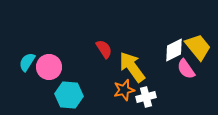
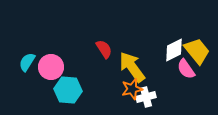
yellow trapezoid: moved 1 px left, 4 px down
pink circle: moved 2 px right
orange star: moved 8 px right, 1 px up
cyan hexagon: moved 1 px left, 5 px up
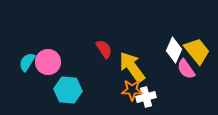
white diamond: rotated 40 degrees counterclockwise
pink circle: moved 3 px left, 5 px up
orange star: moved 1 px down; rotated 15 degrees clockwise
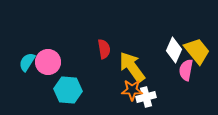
red semicircle: rotated 24 degrees clockwise
pink semicircle: moved 1 px down; rotated 45 degrees clockwise
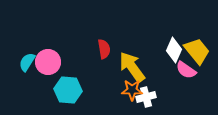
pink semicircle: rotated 65 degrees counterclockwise
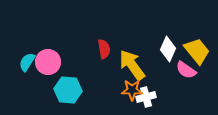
white diamond: moved 6 px left, 1 px up
yellow arrow: moved 2 px up
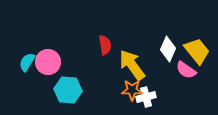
red semicircle: moved 1 px right, 4 px up
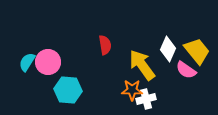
yellow arrow: moved 10 px right
white cross: moved 2 px down
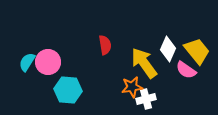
yellow arrow: moved 2 px right, 2 px up
orange star: moved 3 px up; rotated 10 degrees counterclockwise
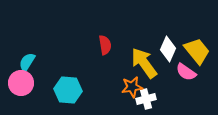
pink circle: moved 27 px left, 21 px down
pink semicircle: moved 2 px down
